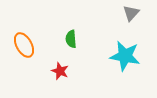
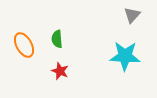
gray triangle: moved 1 px right, 2 px down
green semicircle: moved 14 px left
cyan star: rotated 8 degrees counterclockwise
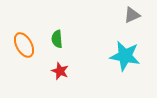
gray triangle: rotated 24 degrees clockwise
cyan star: rotated 8 degrees clockwise
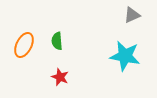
green semicircle: moved 2 px down
orange ellipse: rotated 55 degrees clockwise
red star: moved 6 px down
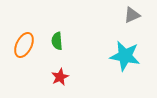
red star: rotated 24 degrees clockwise
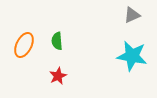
cyan star: moved 7 px right
red star: moved 2 px left, 1 px up
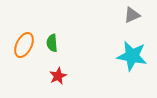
green semicircle: moved 5 px left, 2 px down
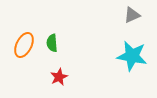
red star: moved 1 px right, 1 px down
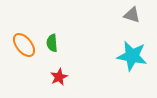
gray triangle: rotated 42 degrees clockwise
orange ellipse: rotated 65 degrees counterclockwise
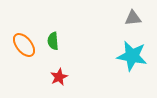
gray triangle: moved 1 px right, 3 px down; rotated 24 degrees counterclockwise
green semicircle: moved 1 px right, 2 px up
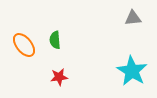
green semicircle: moved 2 px right, 1 px up
cyan star: moved 15 px down; rotated 20 degrees clockwise
red star: rotated 18 degrees clockwise
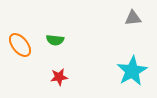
green semicircle: rotated 78 degrees counterclockwise
orange ellipse: moved 4 px left
cyan star: rotated 12 degrees clockwise
